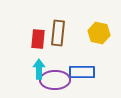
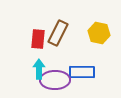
brown rectangle: rotated 20 degrees clockwise
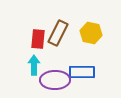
yellow hexagon: moved 8 px left
cyan arrow: moved 5 px left, 4 px up
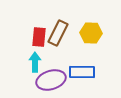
yellow hexagon: rotated 10 degrees counterclockwise
red rectangle: moved 1 px right, 2 px up
cyan arrow: moved 1 px right, 3 px up
purple ellipse: moved 4 px left; rotated 16 degrees counterclockwise
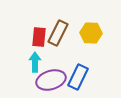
blue rectangle: moved 4 px left, 5 px down; rotated 65 degrees counterclockwise
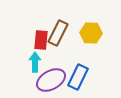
red rectangle: moved 2 px right, 3 px down
purple ellipse: rotated 12 degrees counterclockwise
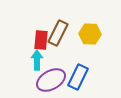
yellow hexagon: moved 1 px left, 1 px down
cyan arrow: moved 2 px right, 2 px up
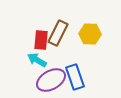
cyan arrow: rotated 60 degrees counterclockwise
blue rectangle: moved 3 px left; rotated 45 degrees counterclockwise
